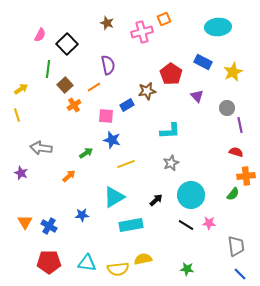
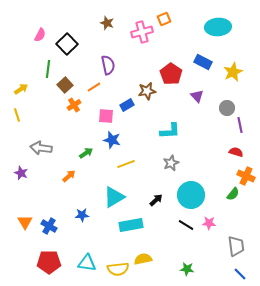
orange cross at (246, 176): rotated 30 degrees clockwise
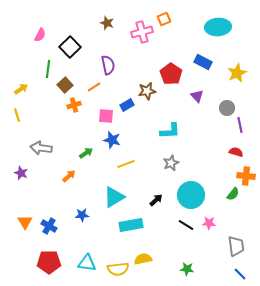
black square at (67, 44): moved 3 px right, 3 px down
yellow star at (233, 72): moved 4 px right, 1 px down
orange cross at (74, 105): rotated 16 degrees clockwise
orange cross at (246, 176): rotated 18 degrees counterclockwise
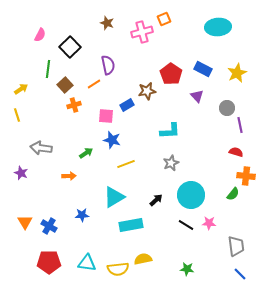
blue rectangle at (203, 62): moved 7 px down
orange line at (94, 87): moved 3 px up
orange arrow at (69, 176): rotated 40 degrees clockwise
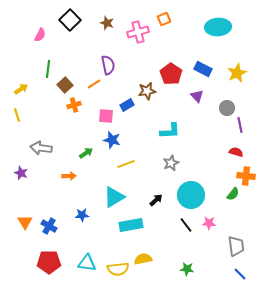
pink cross at (142, 32): moved 4 px left
black square at (70, 47): moved 27 px up
black line at (186, 225): rotated 21 degrees clockwise
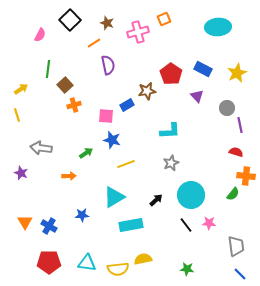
orange line at (94, 84): moved 41 px up
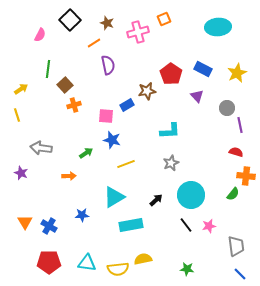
pink star at (209, 223): moved 3 px down; rotated 16 degrees counterclockwise
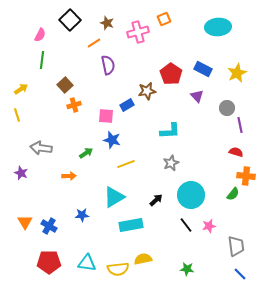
green line at (48, 69): moved 6 px left, 9 px up
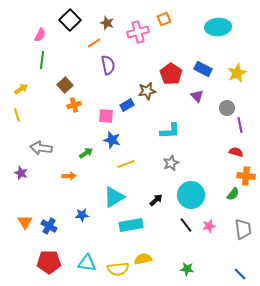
gray trapezoid at (236, 246): moved 7 px right, 17 px up
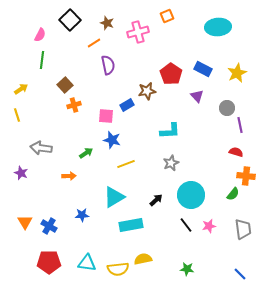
orange square at (164, 19): moved 3 px right, 3 px up
